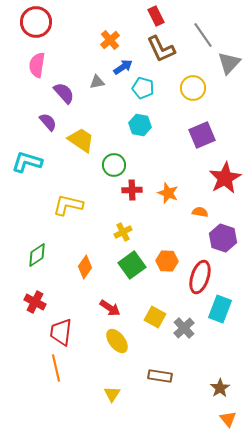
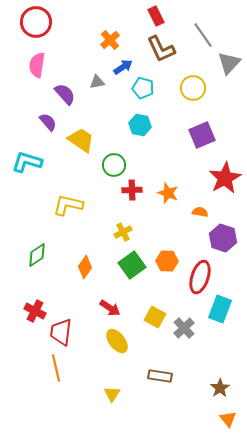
purple semicircle at (64, 93): moved 1 px right, 1 px down
red cross at (35, 302): moved 9 px down
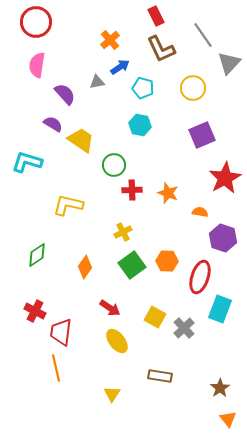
blue arrow at (123, 67): moved 3 px left
purple semicircle at (48, 122): moved 5 px right, 2 px down; rotated 18 degrees counterclockwise
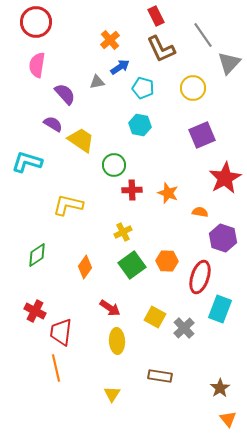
yellow ellipse at (117, 341): rotated 35 degrees clockwise
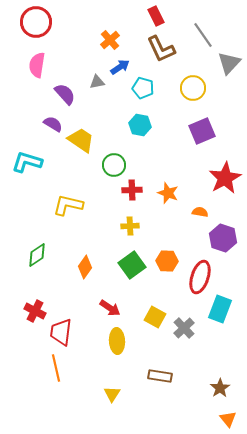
purple square at (202, 135): moved 4 px up
yellow cross at (123, 232): moved 7 px right, 6 px up; rotated 24 degrees clockwise
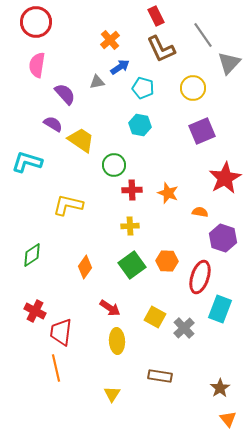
green diamond at (37, 255): moved 5 px left
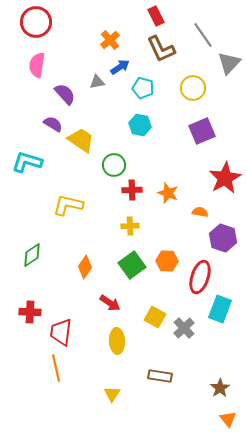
red arrow at (110, 308): moved 5 px up
red cross at (35, 311): moved 5 px left, 1 px down; rotated 25 degrees counterclockwise
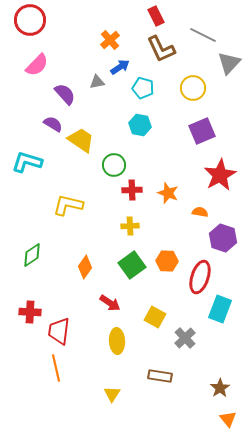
red circle at (36, 22): moved 6 px left, 2 px up
gray line at (203, 35): rotated 28 degrees counterclockwise
pink semicircle at (37, 65): rotated 145 degrees counterclockwise
red star at (225, 178): moved 5 px left, 3 px up
gray cross at (184, 328): moved 1 px right, 10 px down
red trapezoid at (61, 332): moved 2 px left, 1 px up
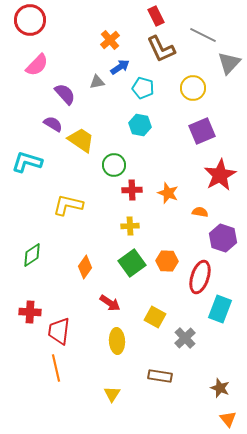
green square at (132, 265): moved 2 px up
brown star at (220, 388): rotated 18 degrees counterclockwise
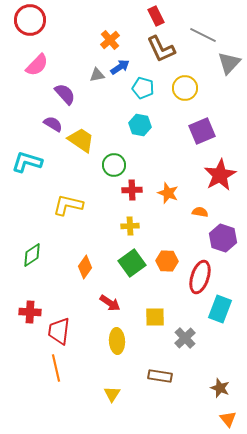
gray triangle at (97, 82): moved 7 px up
yellow circle at (193, 88): moved 8 px left
yellow square at (155, 317): rotated 30 degrees counterclockwise
